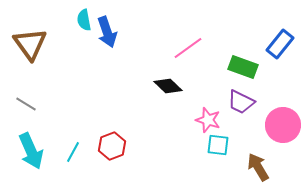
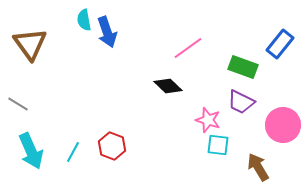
gray line: moved 8 px left
red hexagon: rotated 20 degrees counterclockwise
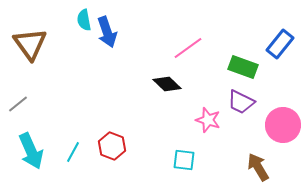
black diamond: moved 1 px left, 2 px up
gray line: rotated 70 degrees counterclockwise
cyan square: moved 34 px left, 15 px down
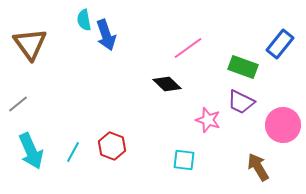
blue arrow: moved 1 px left, 3 px down
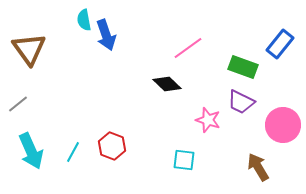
brown triangle: moved 1 px left, 5 px down
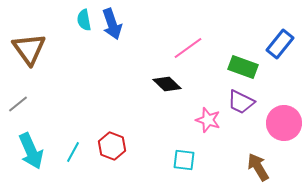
blue arrow: moved 6 px right, 11 px up
pink circle: moved 1 px right, 2 px up
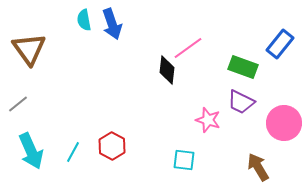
black diamond: moved 14 px up; rotated 52 degrees clockwise
red hexagon: rotated 8 degrees clockwise
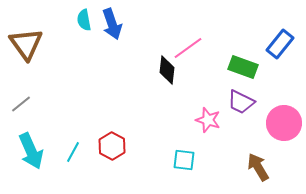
brown triangle: moved 3 px left, 5 px up
gray line: moved 3 px right
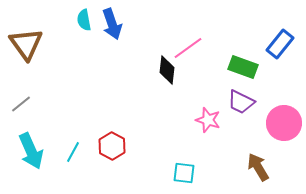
cyan square: moved 13 px down
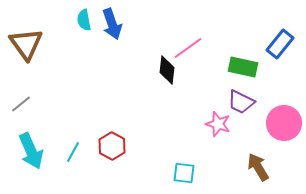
green rectangle: rotated 8 degrees counterclockwise
pink star: moved 10 px right, 4 px down
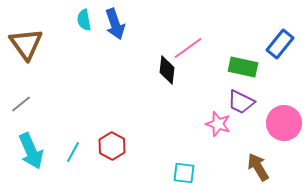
blue arrow: moved 3 px right
